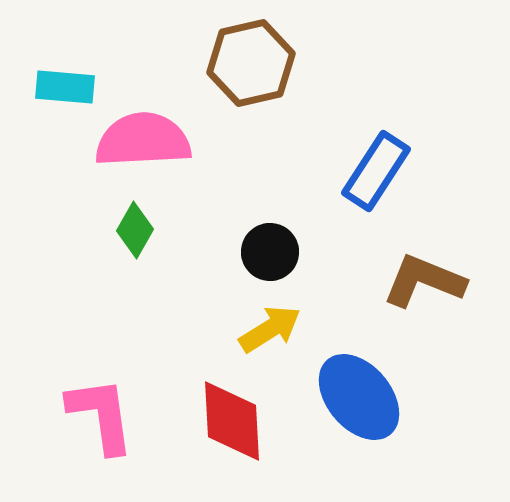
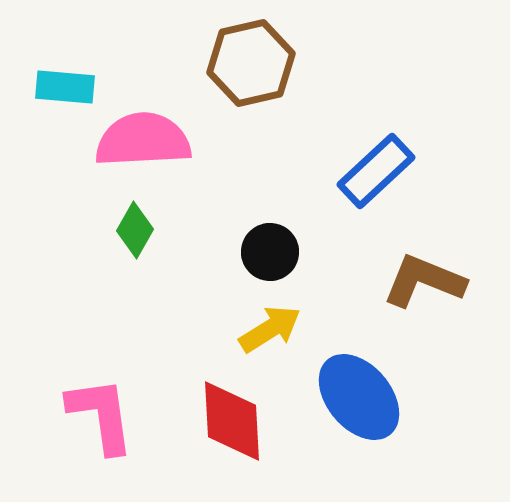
blue rectangle: rotated 14 degrees clockwise
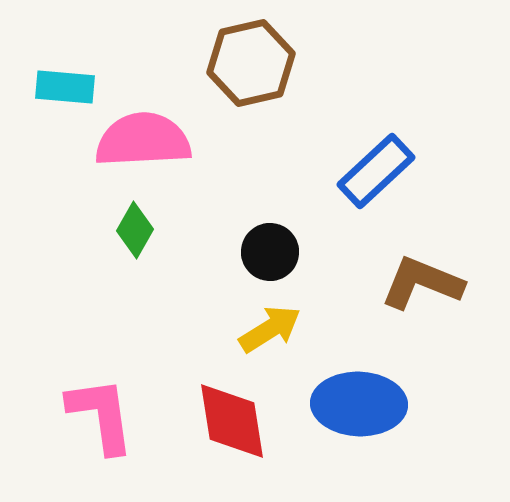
brown L-shape: moved 2 px left, 2 px down
blue ellipse: moved 7 px down; rotated 48 degrees counterclockwise
red diamond: rotated 6 degrees counterclockwise
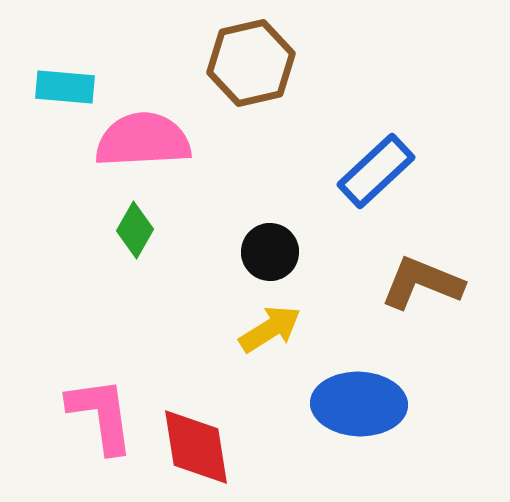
red diamond: moved 36 px left, 26 px down
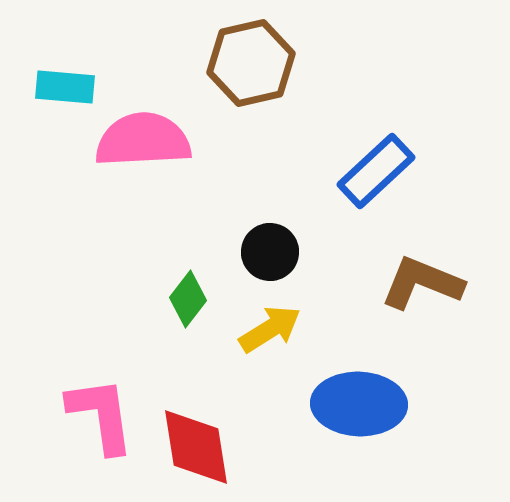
green diamond: moved 53 px right, 69 px down; rotated 8 degrees clockwise
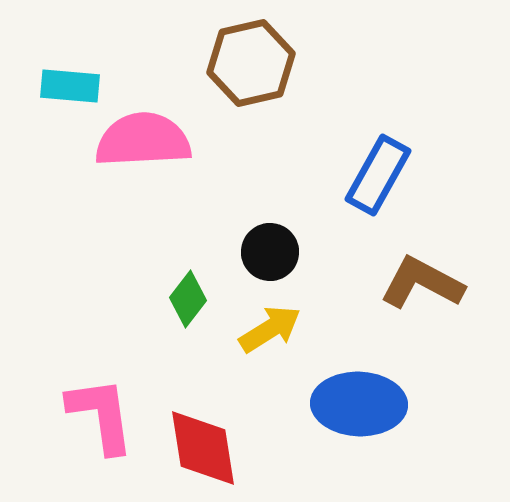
cyan rectangle: moved 5 px right, 1 px up
blue rectangle: moved 2 px right, 4 px down; rotated 18 degrees counterclockwise
brown L-shape: rotated 6 degrees clockwise
red diamond: moved 7 px right, 1 px down
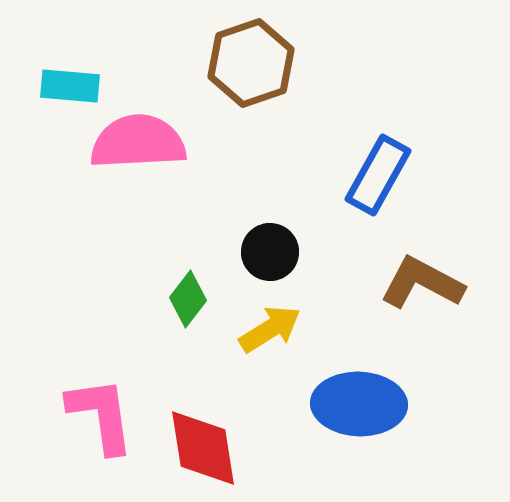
brown hexagon: rotated 6 degrees counterclockwise
pink semicircle: moved 5 px left, 2 px down
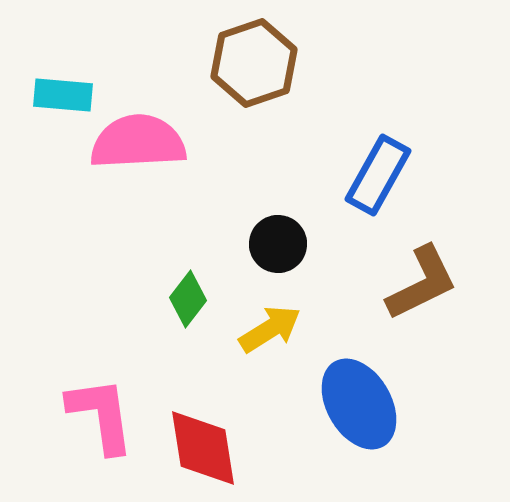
brown hexagon: moved 3 px right
cyan rectangle: moved 7 px left, 9 px down
black circle: moved 8 px right, 8 px up
brown L-shape: rotated 126 degrees clockwise
blue ellipse: rotated 58 degrees clockwise
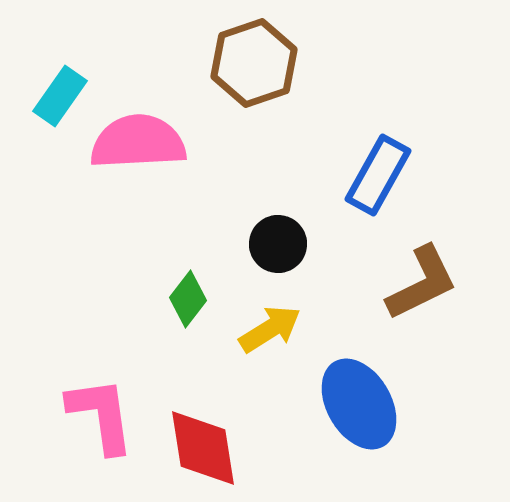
cyan rectangle: moved 3 px left, 1 px down; rotated 60 degrees counterclockwise
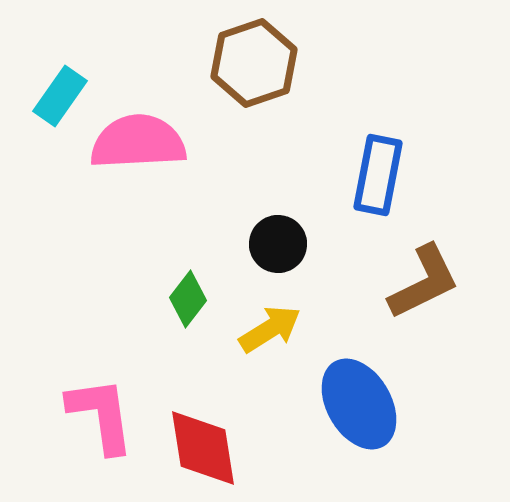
blue rectangle: rotated 18 degrees counterclockwise
brown L-shape: moved 2 px right, 1 px up
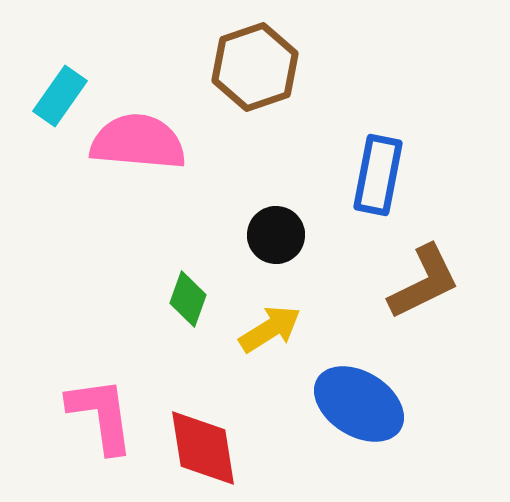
brown hexagon: moved 1 px right, 4 px down
pink semicircle: rotated 8 degrees clockwise
black circle: moved 2 px left, 9 px up
green diamond: rotated 18 degrees counterclockwise
blue ellipse: rotated 28 degrees counterclockwise
